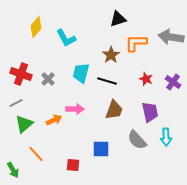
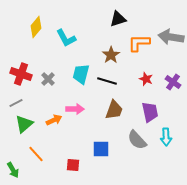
orange L-shape: moved 3 px right
cyan trapezoid: moved 1 px down
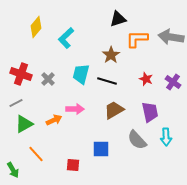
cyan L-shape: rotated 75 degrees clockwise
orange L-shape: moved 2 px left, 4 px up
brown trapezoid: rotated 140 degrees counterclockwise
green triangle: rotated 12 degrees clockwise
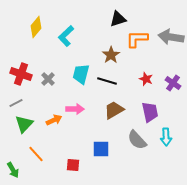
cyan L-shape: moved 2 px up
purple cross: moved 1 px down
green triangle: rotated 18 degrees counterclockwise
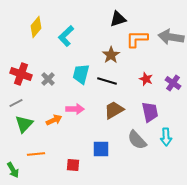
orange line: rotated 54 degrees counterclockwise
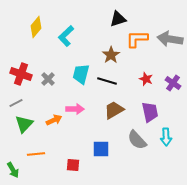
gray arrow: moved 1 px left, 2 px down
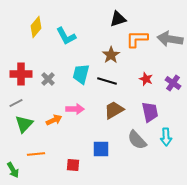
cyan L-shape: rotated 75 degrees counterclockwise
red cross: rotated 20 degrees counterclockwise
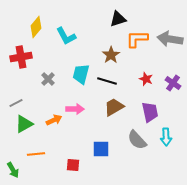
red cross: moved 17 px up; rotated 10 degrees counterclockwise
brown trapezoid: moved 3 px up
green triangle: rotated 18 degrees clockwise
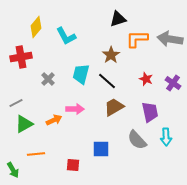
black line: rotated 24 degrees clockwise
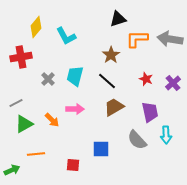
cyan trapezoid: moved 6 px left, 2 px down
purple cross: rotated 14 degrees clockwise
orange arrow: moved 2 px left; rotated 70 degrees clockwise
cyan arrow: moved 2 px up
green arrow: moved 1 px left; rotated 84 degrees counterclockwise
